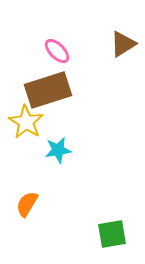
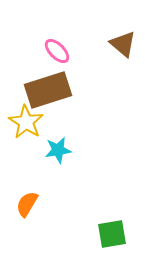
brown triangle: rotated 48 degrees counterclockwise
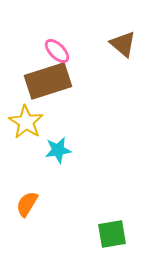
brown rectangle: moved 9 px up
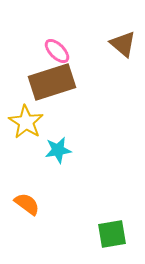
brown rectangle: moved 4 px right, 1 px down
orange semicircle: rotated 96 degrees clockwise
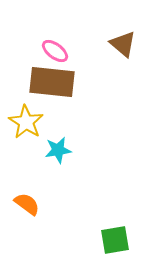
pink ellipse: moved 2 px left; rotated 8 degrees counterclockwise
brown rectangle: rotated 24 degrees clockwise
green square: moved 3 px right, 6 px down
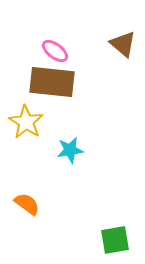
cyan star: moved 12 px right
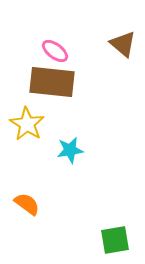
yellow star: moved 1 px right, 2 px down
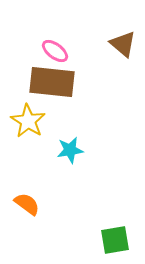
yellow star: moved 1 px right, 3 px up
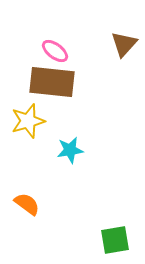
brown triangle: moved 1 px right; rotated 32 degrees clockwise
yellow star: rotated 24 degrees clockwise
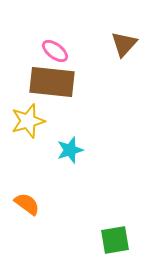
cyan star: rotated 8 degrees counterclockwise
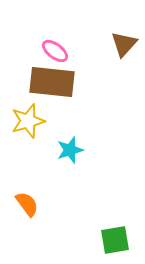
orange semicircle: rotated 16 degrees clockwise
